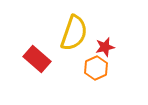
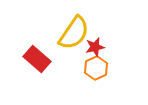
yellow semicircle: rotated 15 degrees clockwise
red star: moved 10 px left
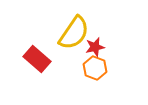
orange hexagon: moved 1 px left; rotated 15 degrees counterclockwise
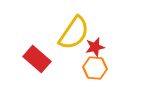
orange hexagon: rotated 15 degrees counterclockwise
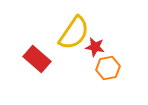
red star: rotated 24 degrees clockwise
orange hexagon: moved 13 px right; rotated 15 degrees counterclockwise
